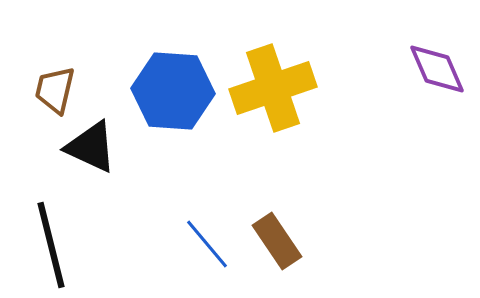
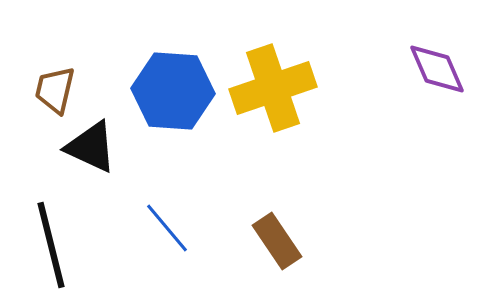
blue line: moved 40 px left, 16 px up
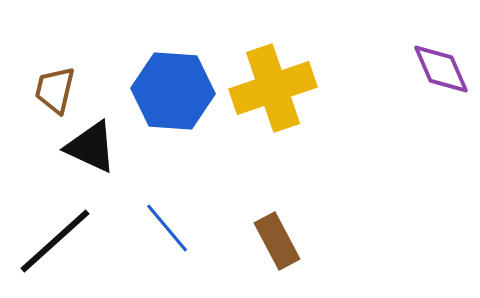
purple diamond: moved 4 px right
brown rectangle: rotated 6 degrees clockwise
black line: moved 4 px right, 4 px up; rotated 62 degrees clockwise
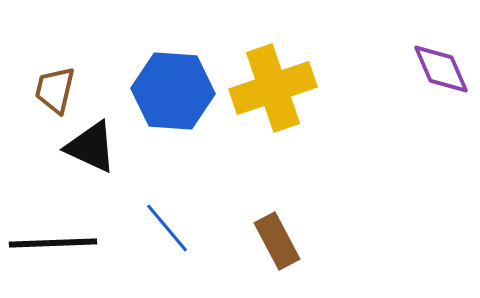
black line: moved 2 px left, 2 px down; rotated 40 degrees clockwise
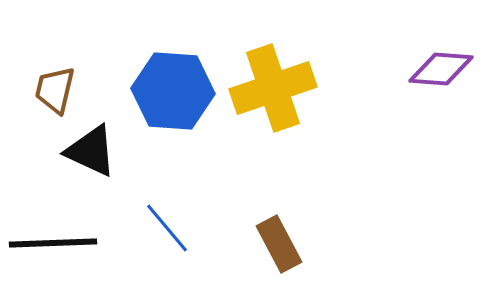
purple diamond: rotated 62 degrees counterclockwise
black triangle: moved 4 px down
brown rectangle: moved 2 px right, 3 px down
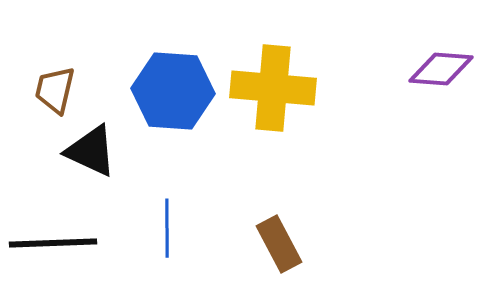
yellow cross: rotated 24 degrees clockwise
blue line: rotated 40 degrees clockwise
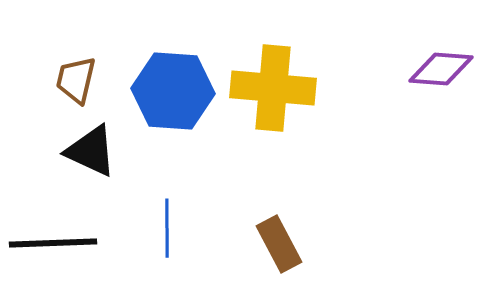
brown trapezoid: moved 21 px right, 10 px up
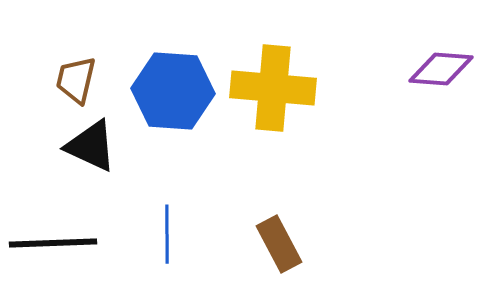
black triangle: moved 5 px up
blue line: moved 6 px down
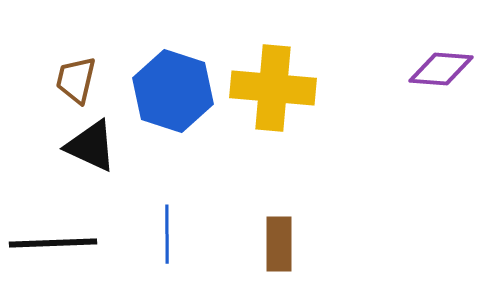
blue hexagon: rotated 14 degrees clockwise
brown rectangle: rotated 28 degrees clockwise
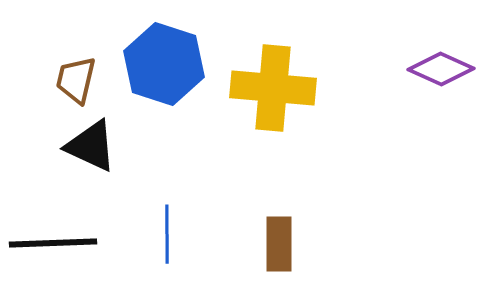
purple diamond: rotated 20 degrees clockwise
blue hexagon: moved 9 px left, 27 px up
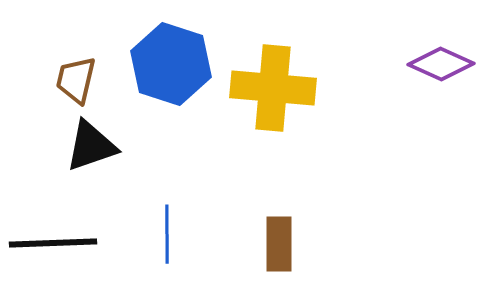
blue hexagon: moved 7 px right
purple diamond: moved 5 px up
black triangle: rotated 44 degrees counterclockwise
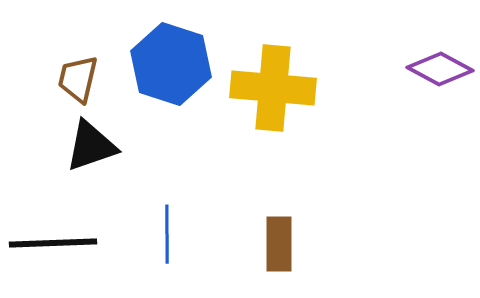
purple diamond: moved 1 px left, 5 px down; rotated 4 degrees clockwise
brown trapezoid: moved 2 px right, 1 px up
